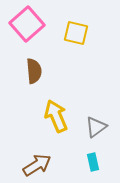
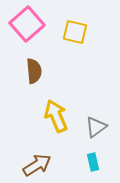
yellow square: moved 1 px left, 1 px up
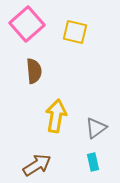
yellow arrow: rotated 32 degrees clockwise
gray triangle: moved 1 px down
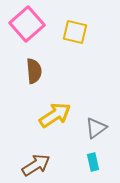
yellow arrow: moved 1 px left, 1 px up; rotated 48 degrees clockwise
brown arrow: moved 1 px left
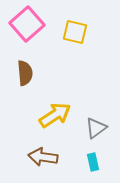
brown semicircle: moved 9 px left, 2 px down
brown arrow: moved 7 px right, 8 px up; rotated 140 degrees counterclockwise
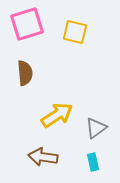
pink square: rotated 24 degrees clockwise
yellow arrow: moved 2 px right
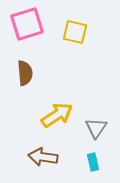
gray triangle: rotated 20 degrees counterclockwise
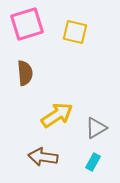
gray triangle: rotated 25 degrees clockwise
cyan rectangle: rotated 42 degrees clockwise
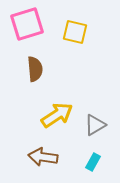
brown semicircle: moved 10 px right, 4 px up
gray triangle: moved 1 px left, 3 px up
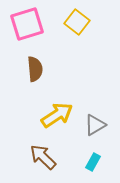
yellow square: moved 2 px right, 10 px up; rotated 25 degrees clockwise
brown arrow: rotated 36 degrees clockwise
